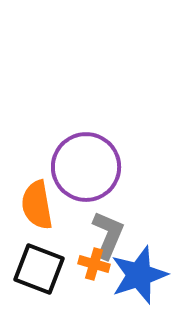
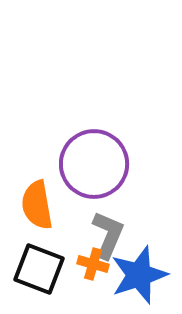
purple circle: moved 8 px right, 3 px up
orange cross: moved 1 px left
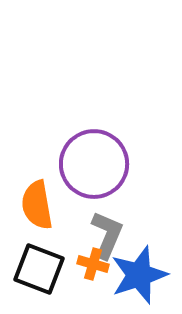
gray L-shape: moved 1 px left
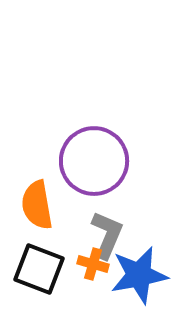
purple circle: moved 3 px up
blue star: rotated 8 degrees clockwise
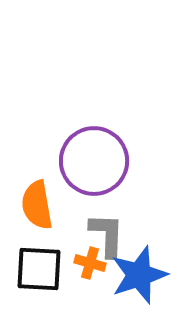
gray L-shape: rotated 21 degrees counterclockwise
orange cross: moved 3 px left, 1 px up
black square: rotated 18 degrees counterclockwise
blue star: rotated 8 degrees counterclockwise
